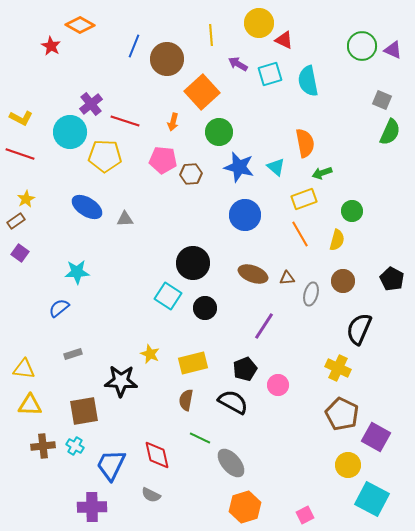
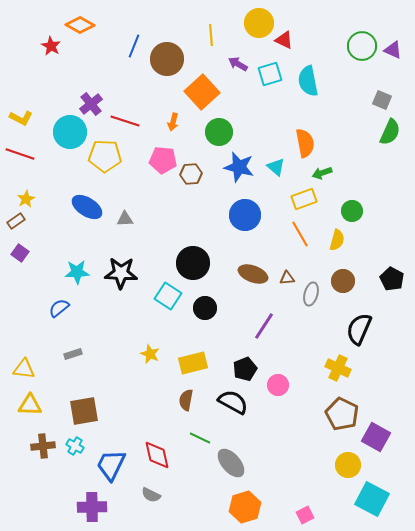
black star at (121, 381): moved 108 px up
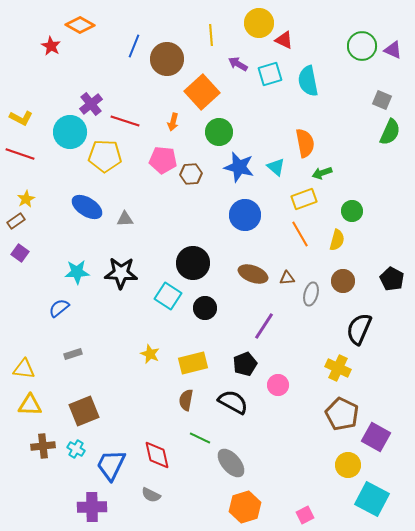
black pentagon at (245, 369): moved 5 px up
brown square at (84, 411): rotated 12 degrees counterclockwise
cyan cross at (75, 446): moved 1 px right, 3 px down
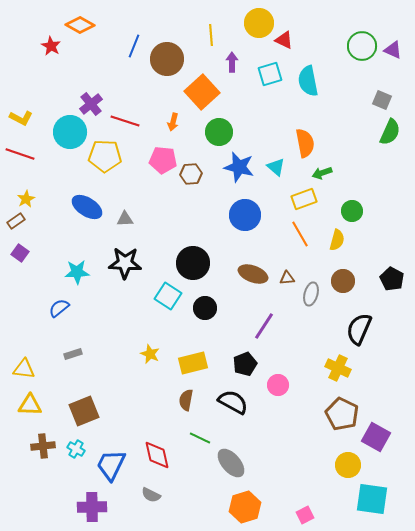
purple arrow at (238, 64): moved 6 px left, 2 px up; rotated 60 degrees clockwise
black star at (121, 273): moved 4 px right, 10 px up
cyan square at (372, 499): rotated 20 degrees counterclockwise
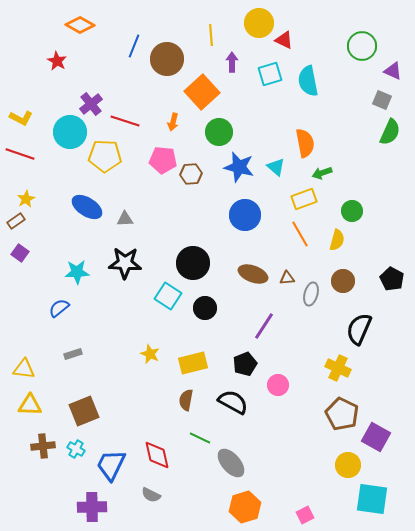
red star at (51, 46): moved 6 px right, 15 px down
purple triangle at (393, 50): moved 21 px down
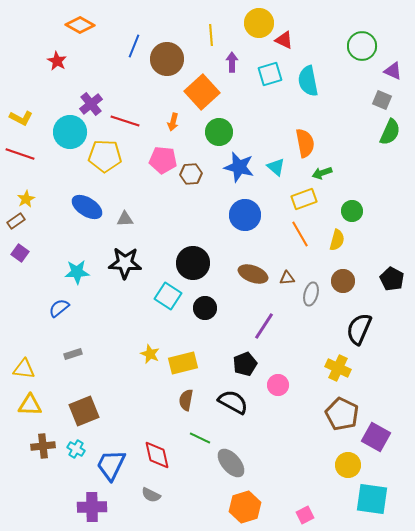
yellow rectangle at (193, 363): moved 10 px left
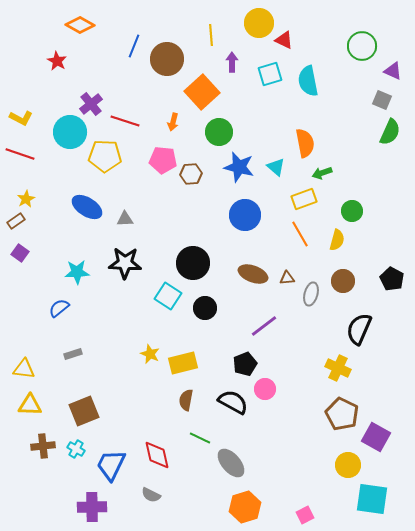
purple line at (264, 326): rotated 20 degrees clockwise
pink circle at (278, 385): moved 13 px left, 4 px down
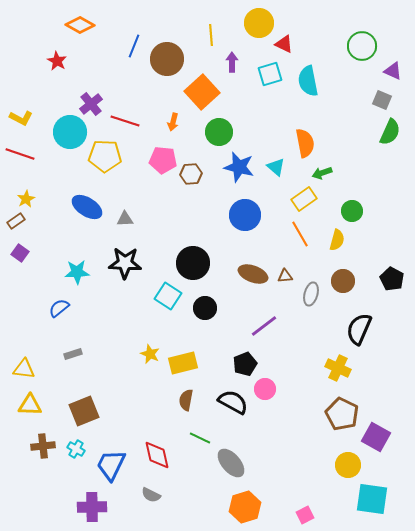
red triangle at (284, 40): moved 4 px down
yellow rectangle at (304, 199): rotated 15 degrees counterclockwise
brown triangle at (287, 278): moved 2 px left, 2 px up
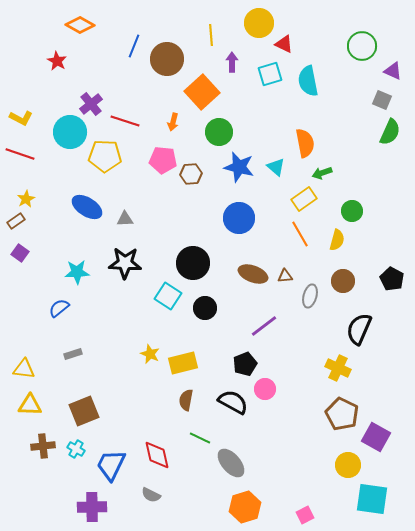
blue circle at (245, 215): moved 6 px left, 3 px down
gray ellipse at (311, 294): moved 1 px left, 2 px down
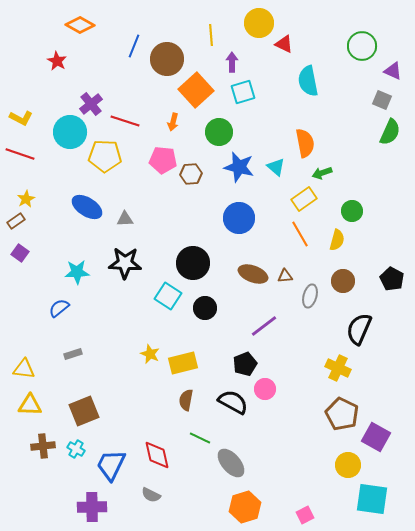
cyan square at (270, 74): moved 27 px left, 18 px down
orange square at (202, 92): moved 6 px left, 2 px up
